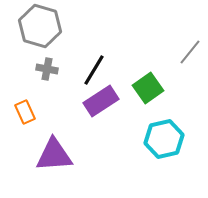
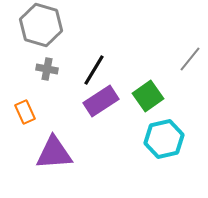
gray hexagon: moved 1 px right, 1 px up
gray line: moved 7 px down
green square: moved 8 px down
purple triangle: moved 2 px up
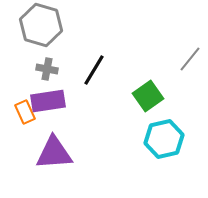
purple rectangle: moved 53 px left; rotated 24 degrees clockwise
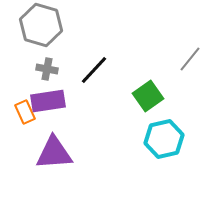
black line: rotated 12 degrees clockwise
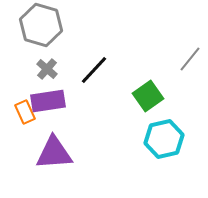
gray cross: rotated 30 degrees clockwise
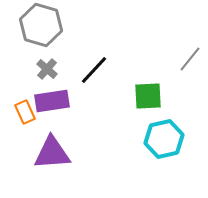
green square: rotated 32 degrees clockwise
purple rectangle: moved 4 px right
purple triangle: moved 2 px left
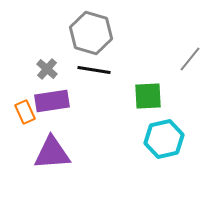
gray hexagon: moved 50 px right, 8 px down
black line: rotated 56 degrees clockwise
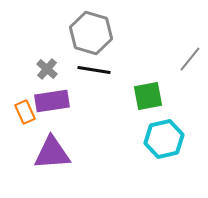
green square: rotated 8 degrees counterclockwise
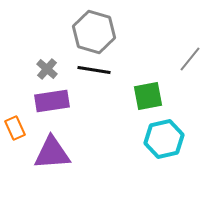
gray hexagon: moved 3 px right, 1 px up
orange rectangle: moved 10 px left, 16 px down
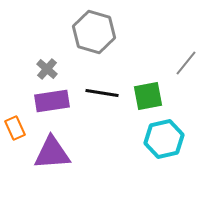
gray line: moved 4 px left, 4 px down
black line: moved 8 px right, 23 px down
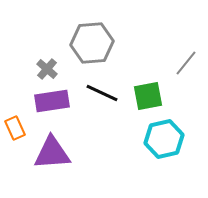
gray hexagon: moved 2 px left, 11 px down; rotated 21 degrees counterclockwise
black line: rotated 16 degrees clockwise
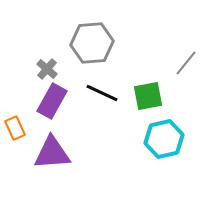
purple rectangle: rotated 52 degrees counterclockwise
